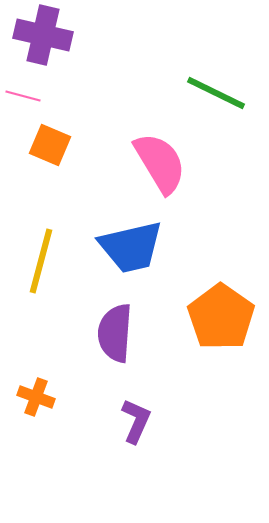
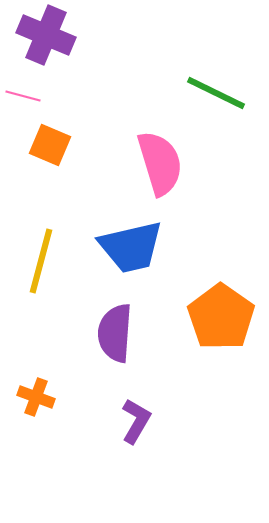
purple cross: moved 3 px right; rotated 10 degrees clockwise
pink semicircle: rotated 14 degrees clockwise
purple L-shape: rotated 6 degrees clockwise
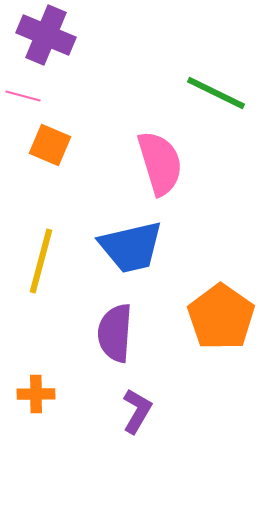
orange cross: moved 3 px up; rotated 21 degrees counterclockwise
purple L-shape: moved 1 px right, 10 px up
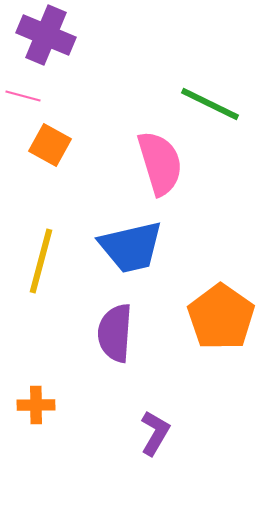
green line: moved 6 px left, 11 px down
orange square: rotated 6 degrees clockwise
orange cross: moved 11 px down
purple L-shape: moved 18 px right, 22 px down
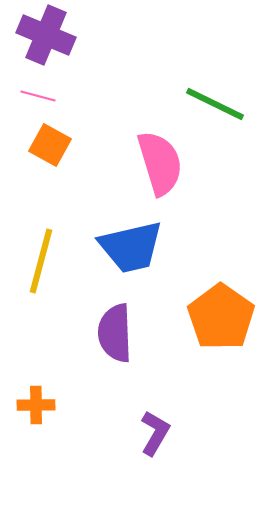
pink line: moved 15 px right
green line: moved 5 px right
purple semicircle: rotated 6 degrees counterclockwise
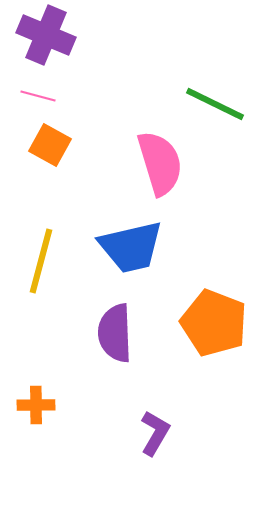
orange pentagon: moved 7 px left, 6 px down; rotated 14 degrees counterclockwise
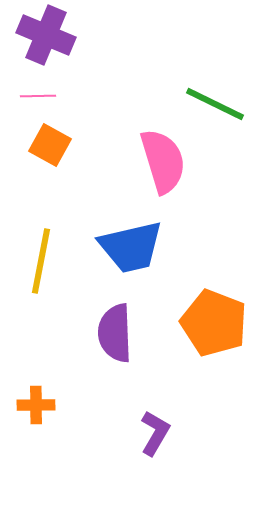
pink line: rotated 16 degrees counterclockwise
pink semicircle: moved 3 px right, 2 px up
yellow line: rotated 4 degrees counterclockwise
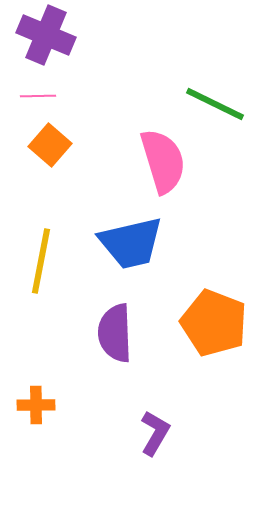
orange square: rotated 12 degrees clockwise
blue trapezoid: moved 4 px up
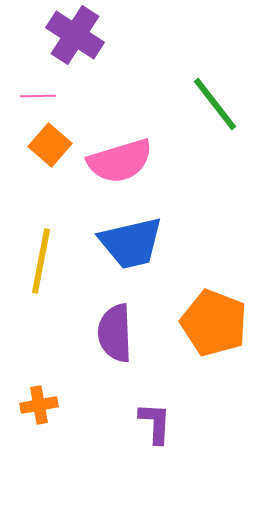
purple cross: moved 29 px right; rotated 10 degrees clockwise
green line: rotated 26 degrees clockwise
pink semicircle: moved 43 px left; rotated 90 degrees clockwise
orange cross: moved 3 px right; rotated 9 degrees counterclockwise
purple L-shape: moved 10 px up; rotated 27 degrees counterclockwise
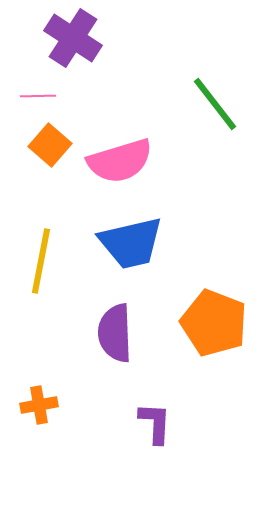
purple cross: moved 2 px left, 3 px down
